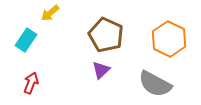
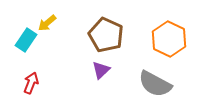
yellow arrow: moved 3 px left, 10 px down
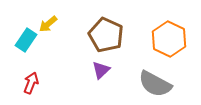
yellow arrow: moved 1 px right, 1 px down
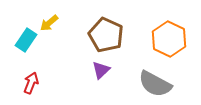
yellow arrow: moved 1 px right, 1 px up
